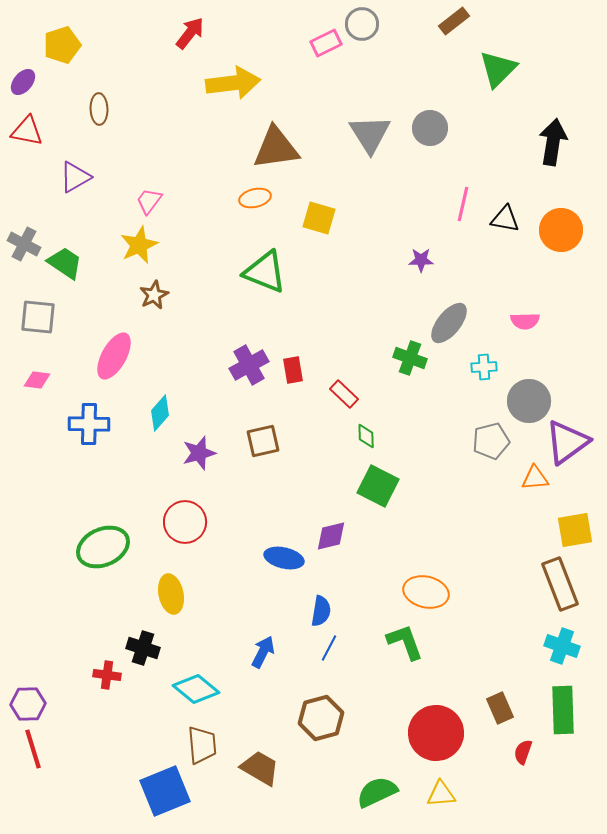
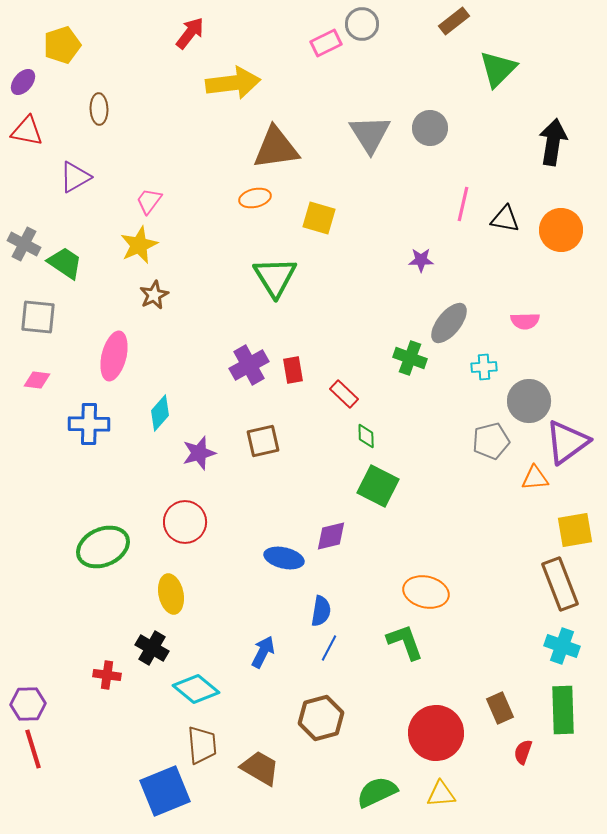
green triangle at (265, 272): moved 10 px right, 5 px down; rotated 36 degrees clockwise
pink ellipse at (114, 356): rotated 15 degrees counterclockwise
black cross at (143, 648): moved 9 px right; rotated 12 degrees clockwise
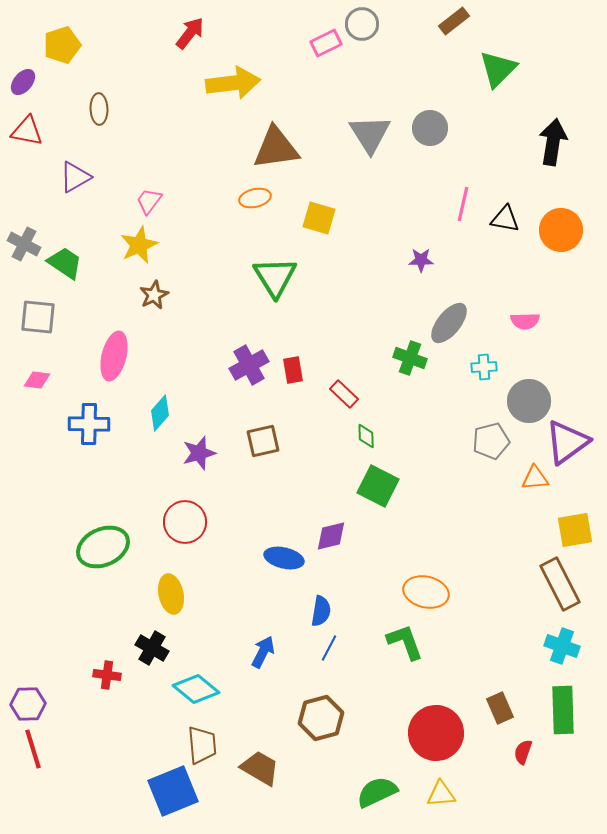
brown rectangle at (560, 584): rotated 6 degrees counterclockwise
blue square at (165, 791): moved 8 px right
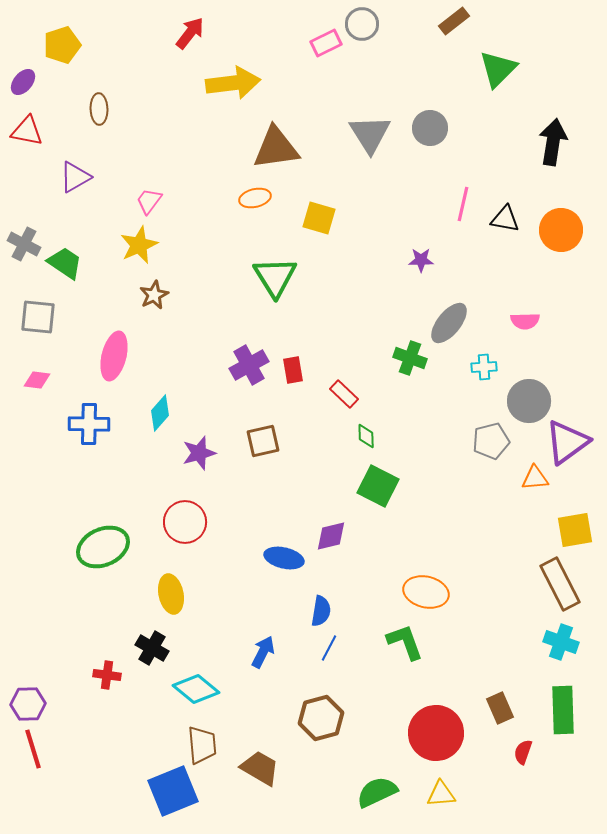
cyan cross at (562, 646): moved 1 px left, 4 px up
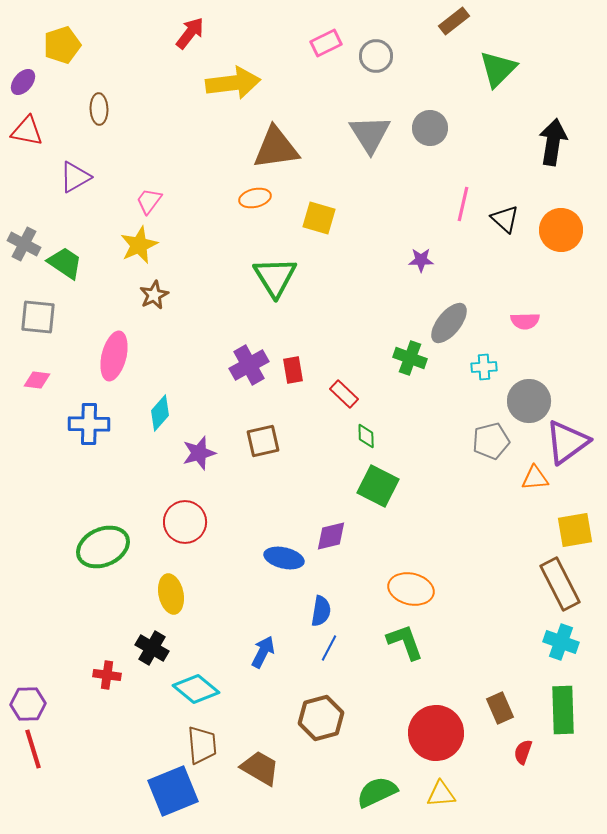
gray circle at (362, 24): moved 14 px right, 32 px down
black triangle at (505, 219): rotated 32 degrees clockwise
orange ellipse at (426, 592): moved 15 px left, 3 px up
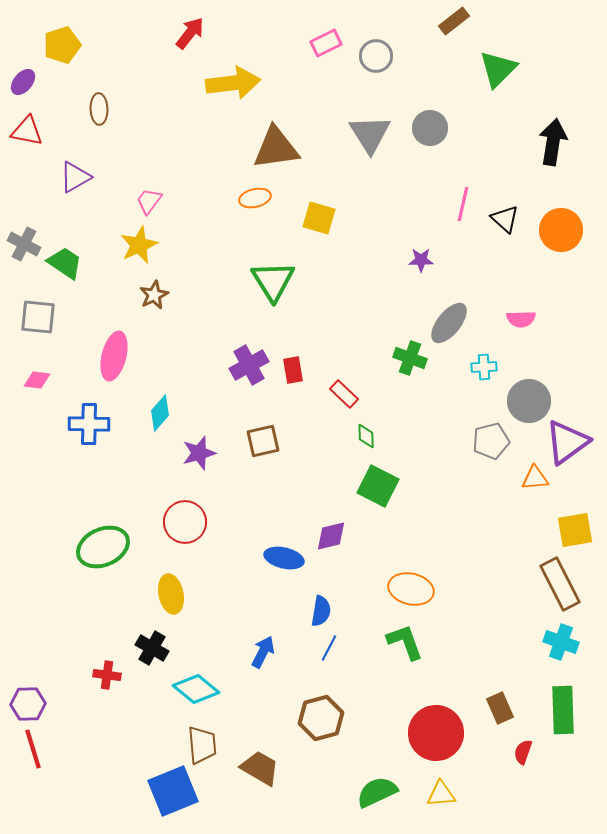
green triangle at (275, 277): moved 2 px left, 4 px down
pink semicircle at (525, 321): moved 4 px left, 2 px up
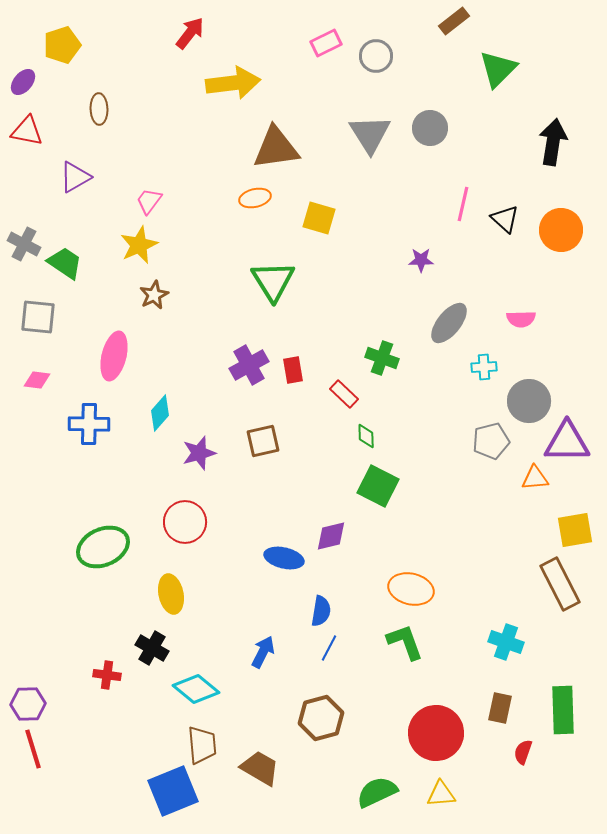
green cross at (410, 358): moved 28 px left
purple triangle at (567, 442): rotated 36 degrees clockwise
cyan cross at (561, 642): moved 55 px left
brown rectangle at (500, 708): rotated 36 degrees clockwise
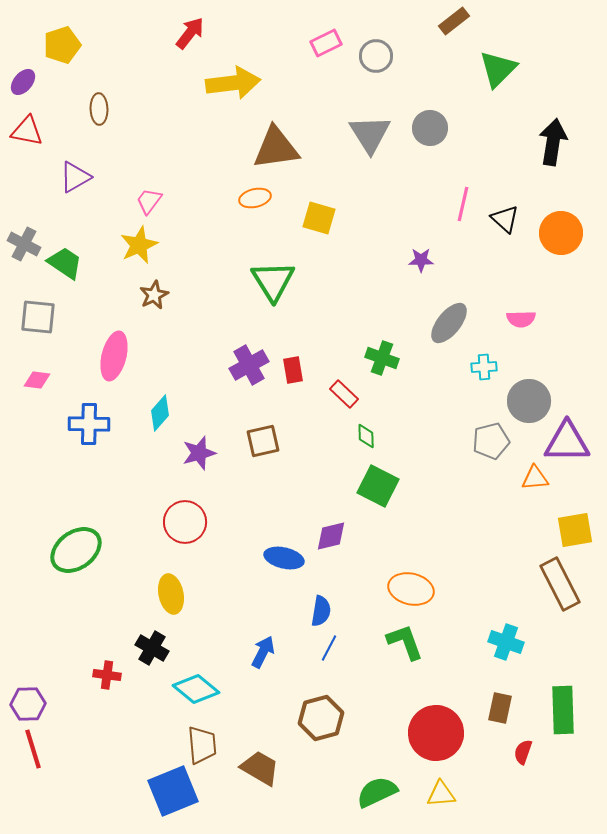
orange circle at (561, 230): moved 3 px down
green ellipse at (103, 547): moved 27 px left, 3 px down; rotated 12 degrees counterclockwise
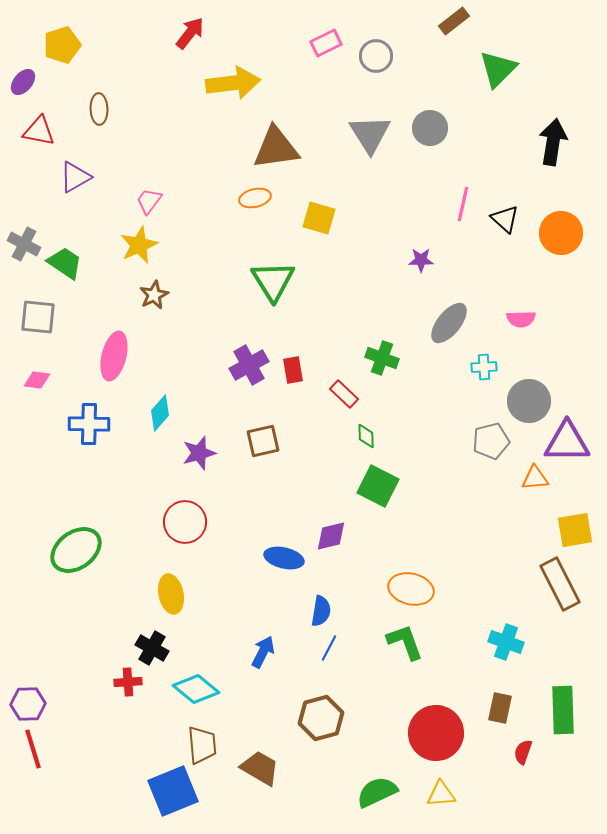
red triangle at (27, 131): moved 12 px right
red cross at (107, 675): moved 21 px right, 7 px down; rotated 12 degrees counterclockwise
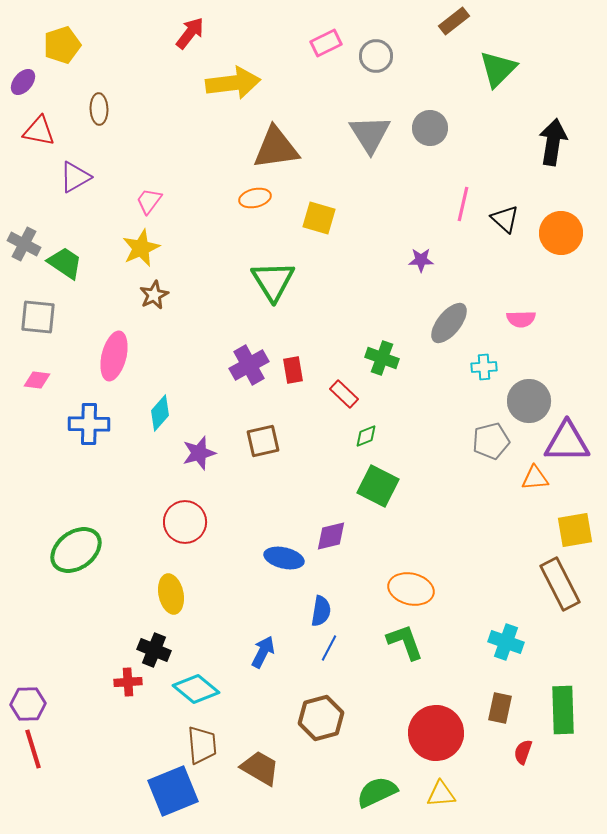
yellow star at (139, 245): moved 2 px right, 3 px down
green diamond at (366, 436): rotated 70 degrees clockwise
black cross at (152, 648): moved 2 px right, 2 px down; rotated 8 degrees counterclockwise
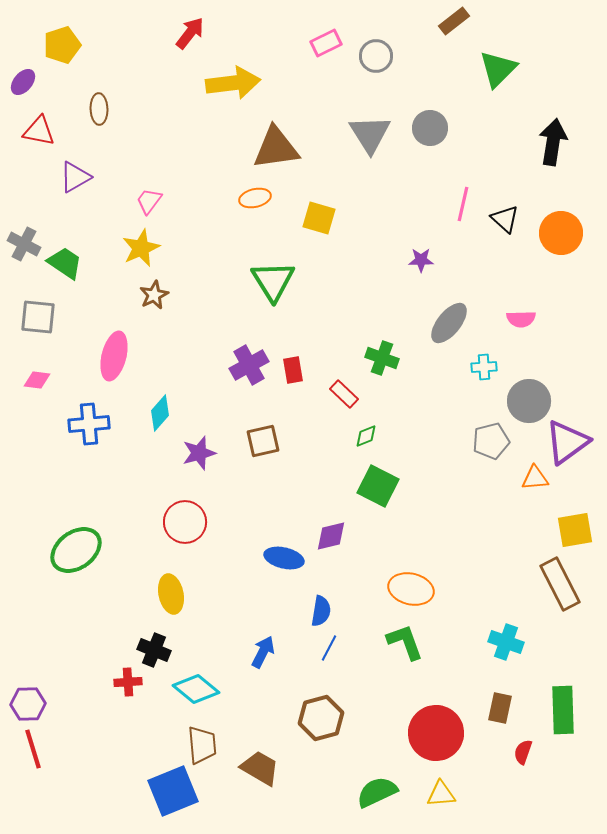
blue cross at (89, 424): rotated 6 degrees counterclockwise
purple triangle at (567, 442): rotated 36 degrees counterclockwise
